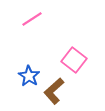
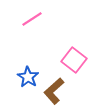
blue star: moved 1 px left, 1 px down
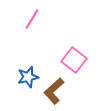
pink line: rotated 25 degrees counterclockwise
blue star: rotated 25 degrees clockwise
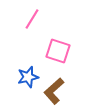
pink square: moved 16 px left, 9 px up; rotated 20 degrees counterclockwise
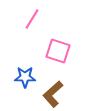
blue star: moved 3 px left; rotated 15 degrees clockwise
brown L-shape: moved 1 px left, 3 px down
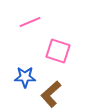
pink line: moved 2 px left, 3 px down; rotated 35 degrees clockwise
brown L-shape: moved 2 px left
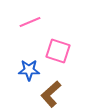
blue star: moved 4 px right, 7 px up
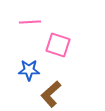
pink line: rotated 20 degrees clockwise
pink square: moved 6 px up
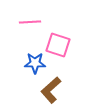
blue star: moved 6 px right, 7 px up
brown L-shape: moved 4 px up
